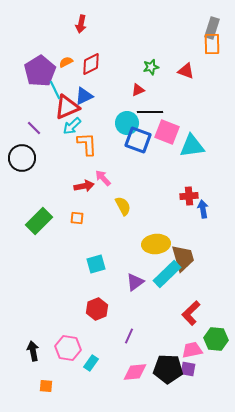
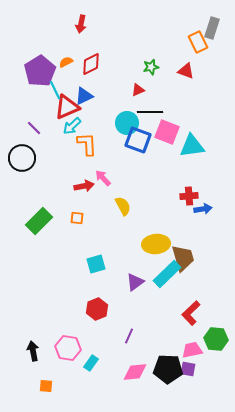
orange rectangle at (212, 44): moved 14 px left, 2 px up; rotated 25 degrees counterclockwise
blue arrow at (203, 209): rotated 90 degrees clockwise
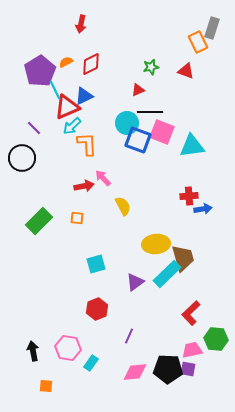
pink square at (167, 132): moved 5 px left
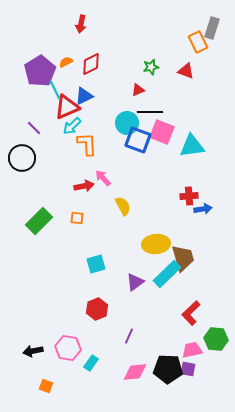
black arrow at (33, 351): rotated 90 degrees counterclockwise
orange square at (46, 386): rotated 16 degrees clockwise
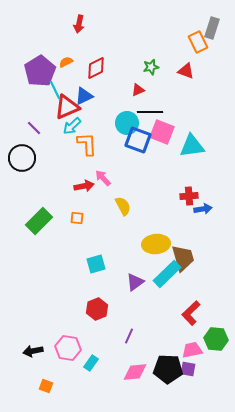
red arrow at (81, 24): moved 2 px left
red diamond at (91, 64): moved 5 px right, 4 px down
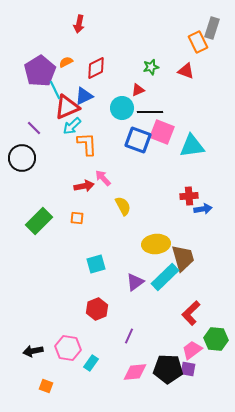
cyan circle at (127, 123): moved 5 px left, 15 px up
cyan rectangle at (167, 274): moved 2 px left, 3 px down
pink trapezoid at (192, 350): rotated 25 degrees counterclockwise
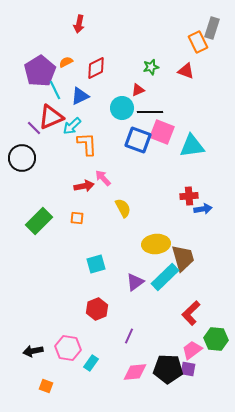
blue triangle at (84, 96): moved 4 px left
red triangle at (67, 107): moved 16 px left, 10 px down
yellow semicircle at (123, 206): moved 2 px down
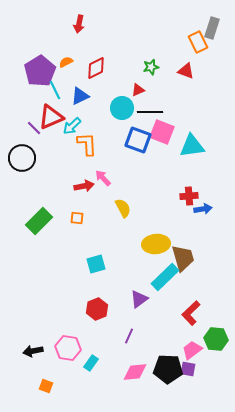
purple triangle at (135, 282): moved 4 px right, 17 px down
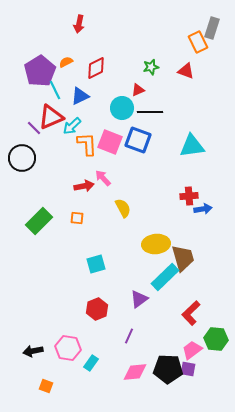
pink square at (162, 132): moved 52 px left, 10 px down
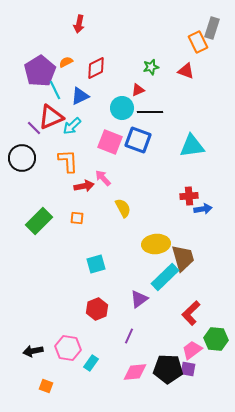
orange L-shape at (87, 144): moved 19 px left, 17 px down
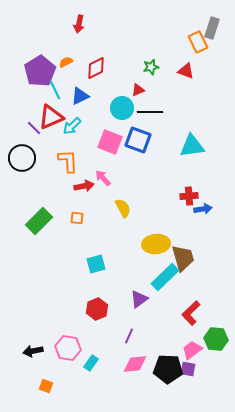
pink diamond at (135, 372): moved 8 px up
